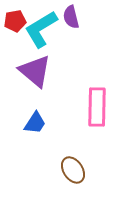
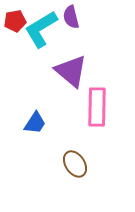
purple triangle: moved 36 px right
brown ellipse: moved 2 px right, 6 px up
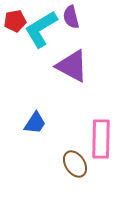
purple triangle: moved 1 px right, 5 px up; rotated 12 degrees counterclockwise
pink rectangle: moved 4 px right, 32 px down
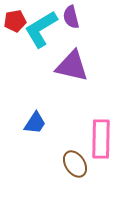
purple triangle: rotated 15 degrees counterclockwise
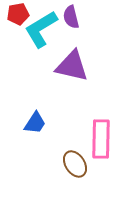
red pentagon: moved 3 px right, 7 px up
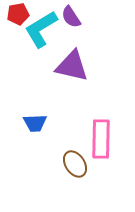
purple semicircle: rotated 20 degrees counterclockwise
blue trapezoid: rotated 55 degrees clockwise
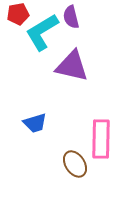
purple semicircle: rotated 20 degrees clockwise
cyan L-shape: moved 1 px right, 3 px down
blue trapezoid: rotated 15 degrees counterclockwise
